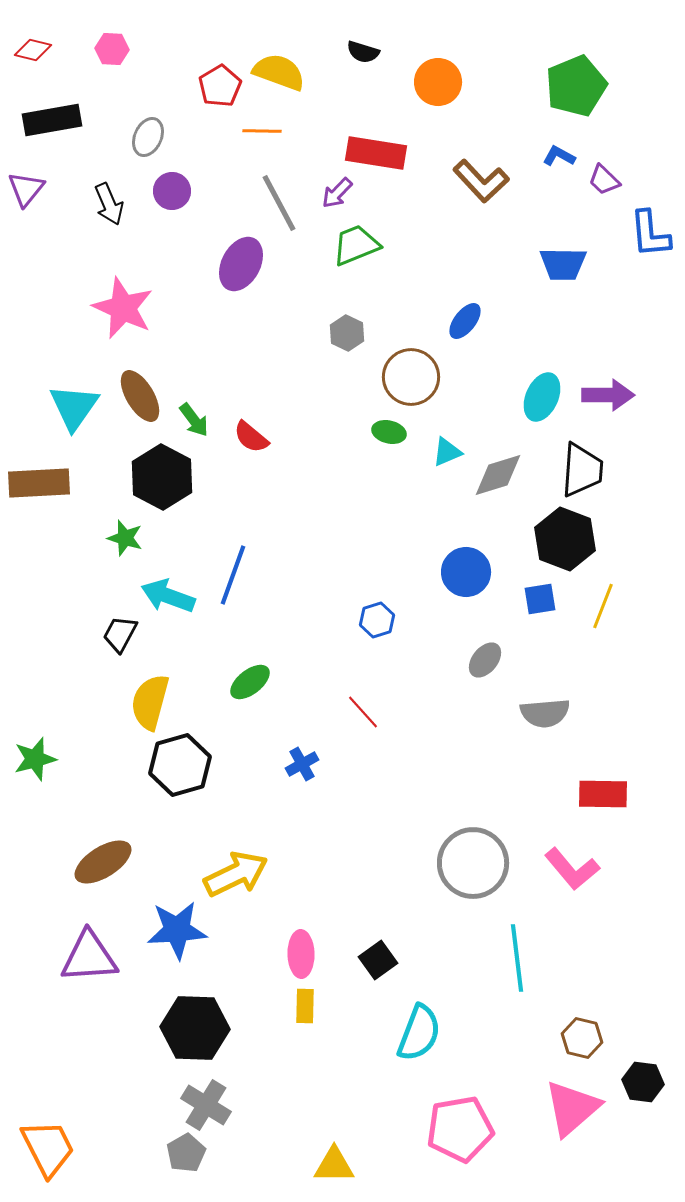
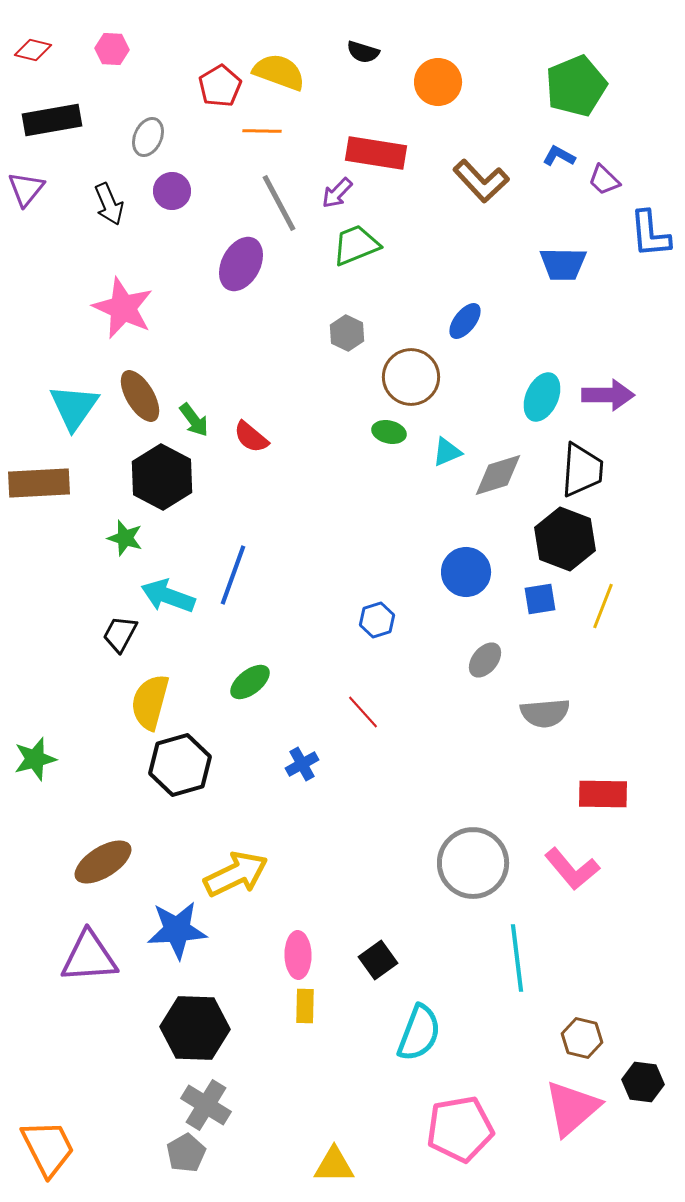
pink ellipse at (301, 954): moved 3 px left, 1 px down
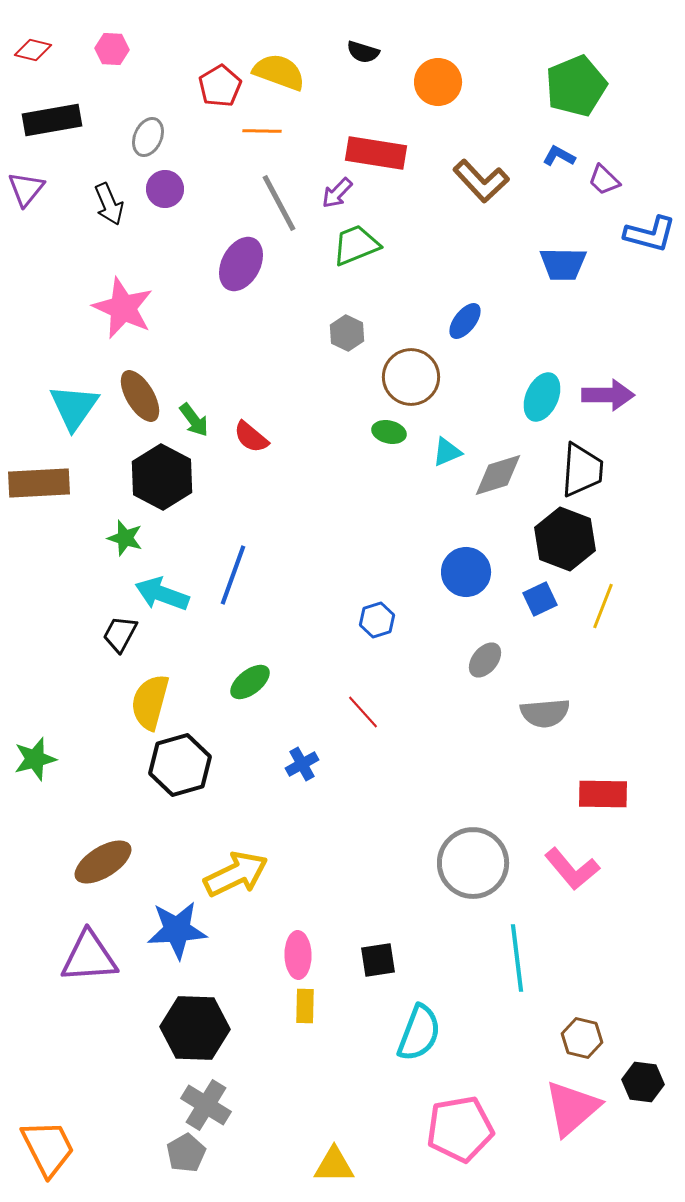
purple circle at (172, 191): moved 7 px left, 2 px up
blue L-shape at (650, 234): rotated 70 degrees counterclockwise
cyan arrow at (168, 596): moved 6 px left, 2 px up
blue square at (540, 599): rotated 16 degrees counterclockwise
black square at (378, 960): rotated 27 degrees clockwise
